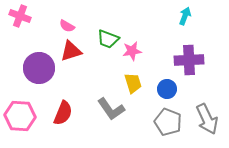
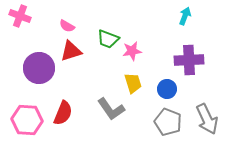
pink hexagon: moved 7 px right, 4 px down
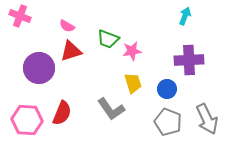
red semicircle: moved 1 px left
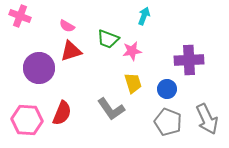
cyan arrow: moved 41 px left
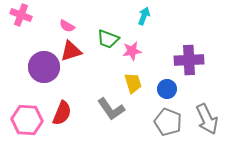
pink cross: moved 1 px right, 1 px up
purple circle: moved 5 px right, 1 px up
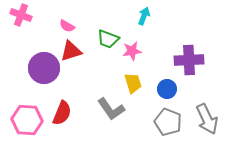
purple circle: moved 1 px down
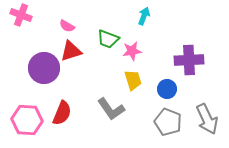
yellow trapezoid: moved 3 px up
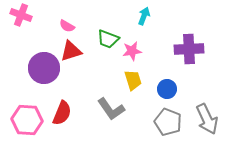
purple cross: moved 11 px up
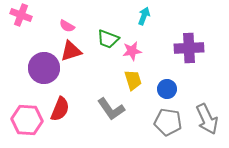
purple cross: moved 1 px up
red semicircle: moved 2 px left, 4 px up
gray pentagon: rotated 12 degrees counterclockwise
